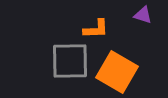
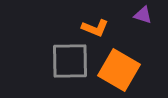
orange L-shape: moved 1 px left, 1 px up; rotated 24 degrees clockwise
orange square: moved 2 px right, 2 px up
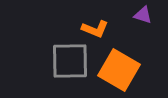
orange L-shape: moved 1 px down
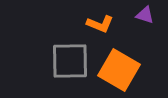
purple triangle: moved 2 px right
orange L-shape: moved 5 px right, 5 px up
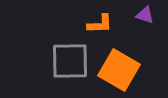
orange L-shape: rotated 24 degrees counterclockwise
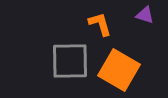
orange L-shape: rotated 104 degrees counterclockwise
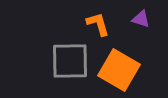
purple triangle: moved 4 px left, 4 px down
orange L-shape: moved 2 px left
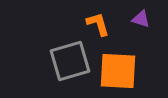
gray square: rotated 15 degrees counterclockwise
orange square: moved 1 px left, 1 px down; rotated 27 degrees counterclockwise
